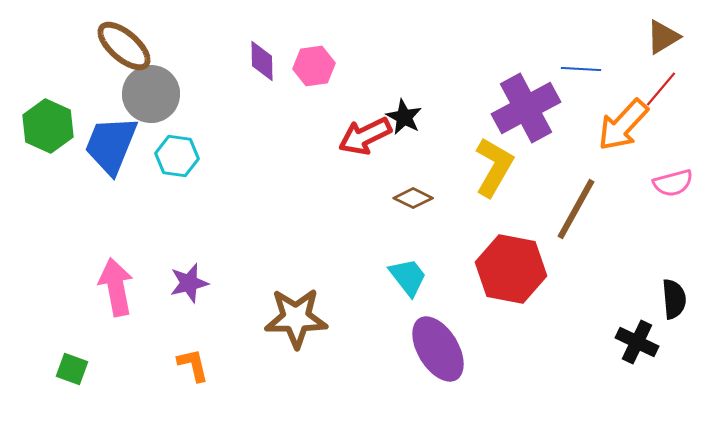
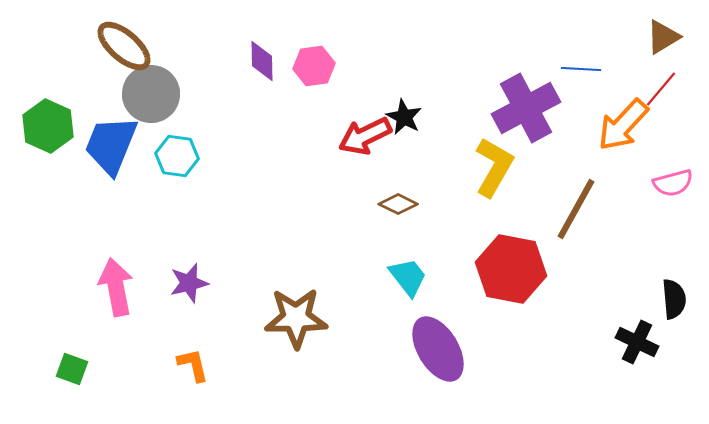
brown diamond: moved 15 px left, 6 px down
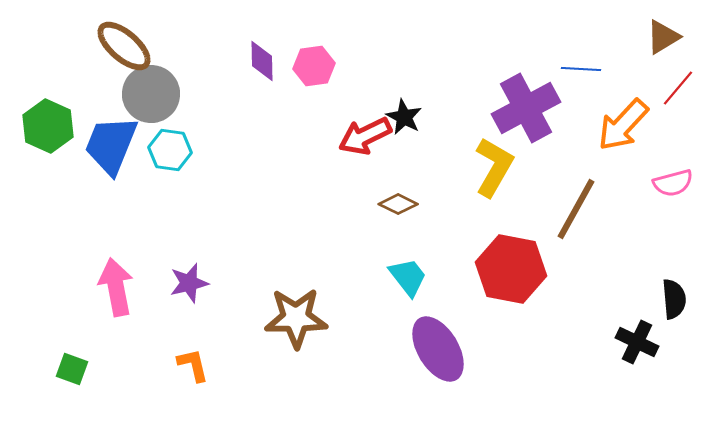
red line: moved 17 px right, 1 px up
cyan hexagon: moved 7 px left, 6 px up
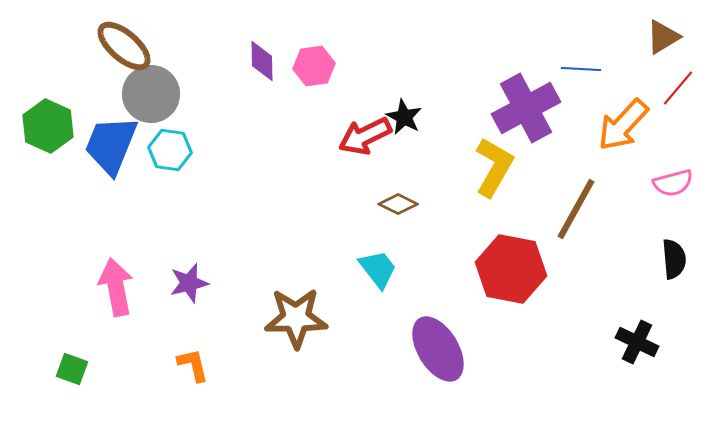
cyan trapezoid: moved 30 px left, 8 px up
black semicircle: moved 40 px up
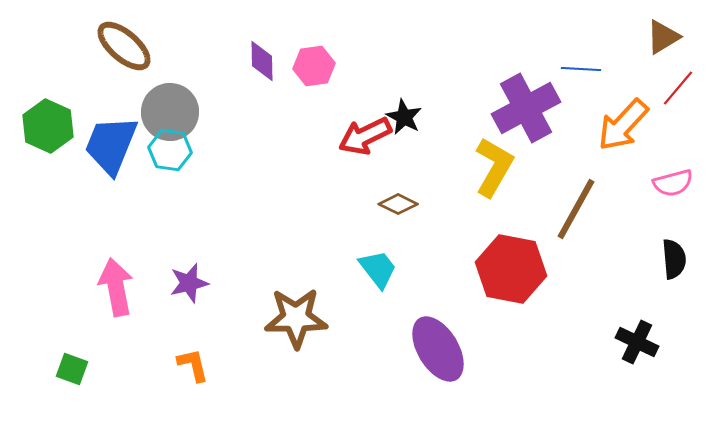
gray circle: moved 19 px right, 18 px down
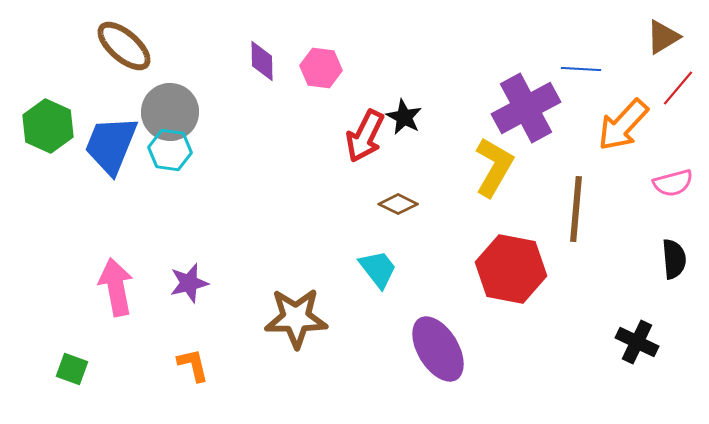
pink hexagon: moved 7 px right, 2 px down; rotated 15 degrees clockwise
red arrow: rotated 38 degrees counterclockwise
brown line: rotated 24 degrees counterclockwise
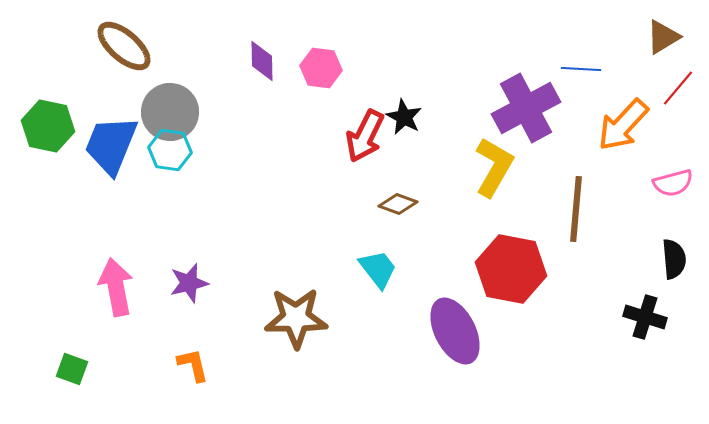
green hexagon: rotated 12 degrees counterclockwise
brown diamond: rotated 6 degrees counterclockwise
black cross: moved 8 px right, 25 px up; rotated 9 degrees counterclockwise
purple ellipse: moved 17 px right, 18 px up; rotated 4 degrees clockwise
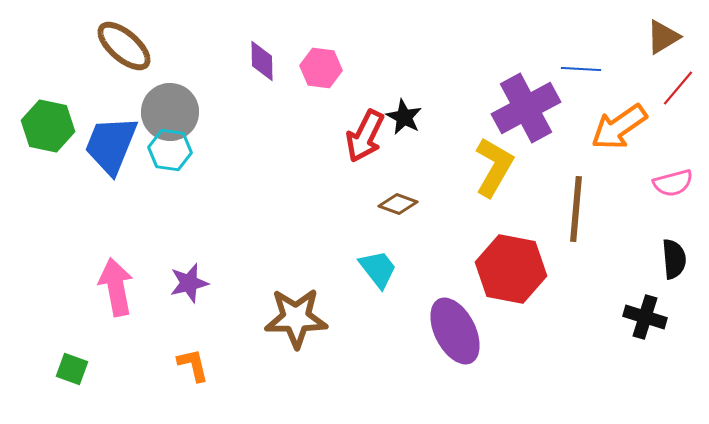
orange arrow: moved 4 px left, 2 px down; rotated 12 degrees clockwise
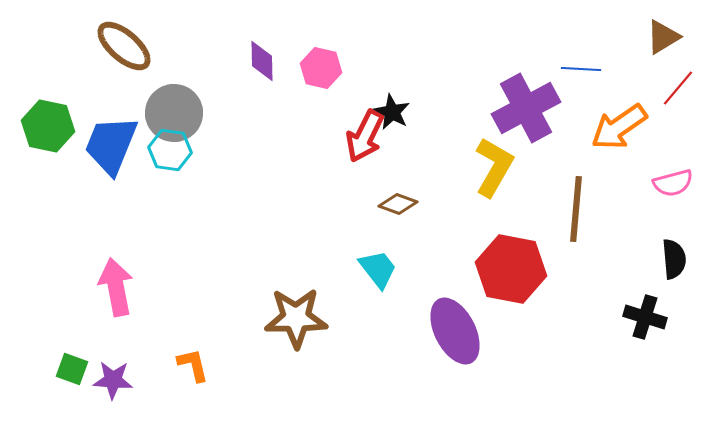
pink hexagon: rotated 6 degrees clockwise
gray circle: moved 4 px right, 1 px down
black star: moved 12 px left, 5 px up
purple star: moved 76 px left, 97 px down; rotated 18 degrees clockwise
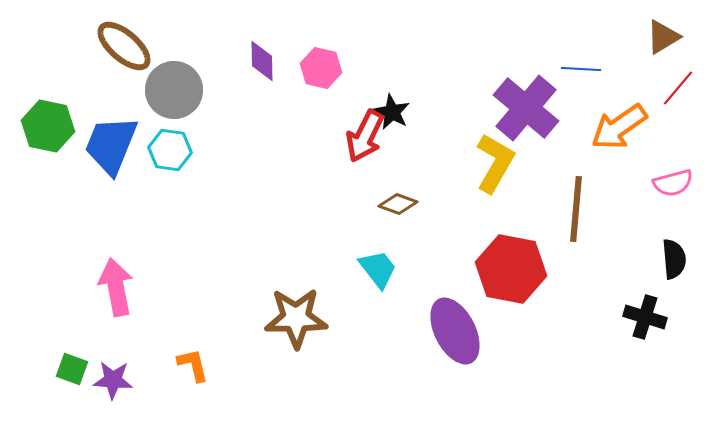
purple cross: rotated 22 degrees counterclockwise
gray circle: moved 23 px up
yellow L-shape: moved 1 px right, 4 px up
